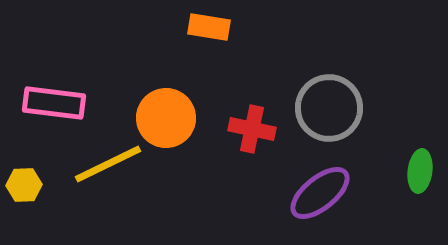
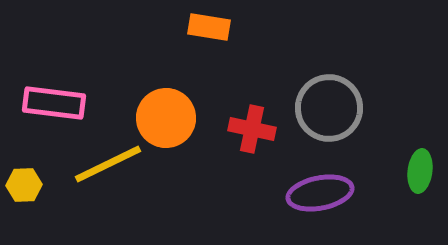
purple ellipse: rotated 28 degrees clockwise
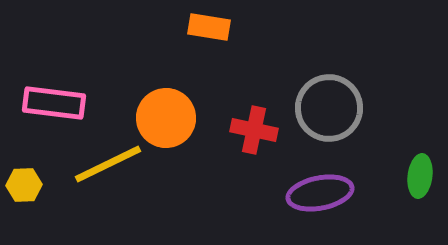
red cross: moved 2 px right, 1 px down
green ellipse: moved 5 px down
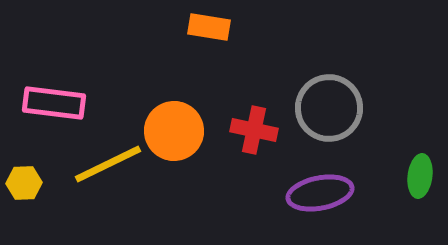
orange circle: moved 8 px right, 13 px down
yellow hexagon: moved 2 px up
